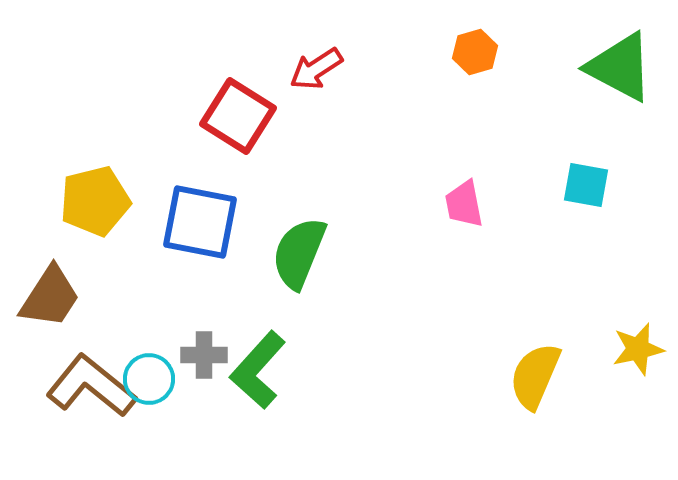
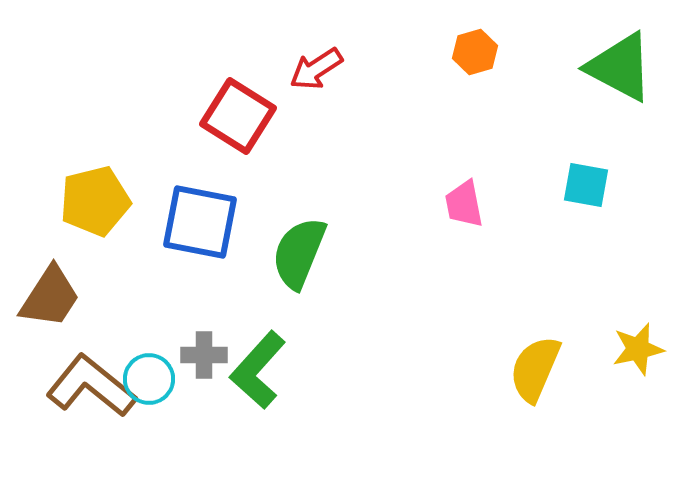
yellow semicircle: moved 7 px up
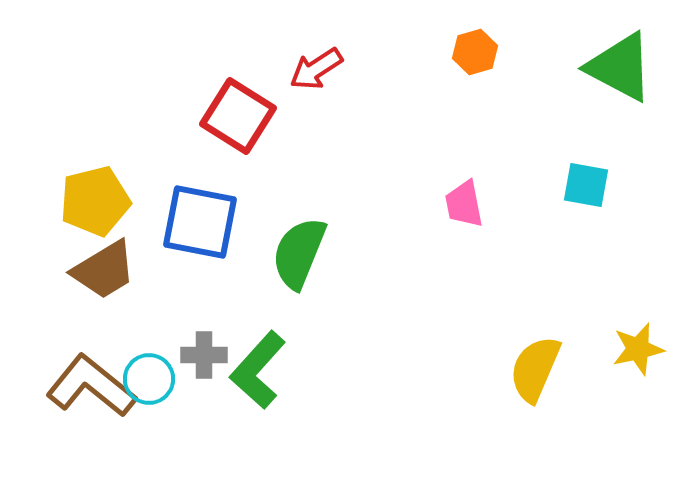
brown trapezoid: moved 54 px right, 27 px up; rotated 26 degrees clockwise
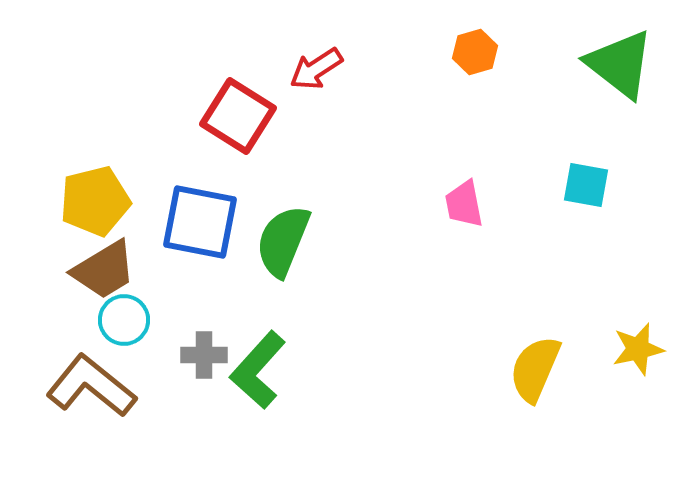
green triangle: moved 3 px up; rotated 10 degrees clockwise
green semicircle: moved 16 px left, 12 px up
cyan circle: moved 25 px left, 59 px up
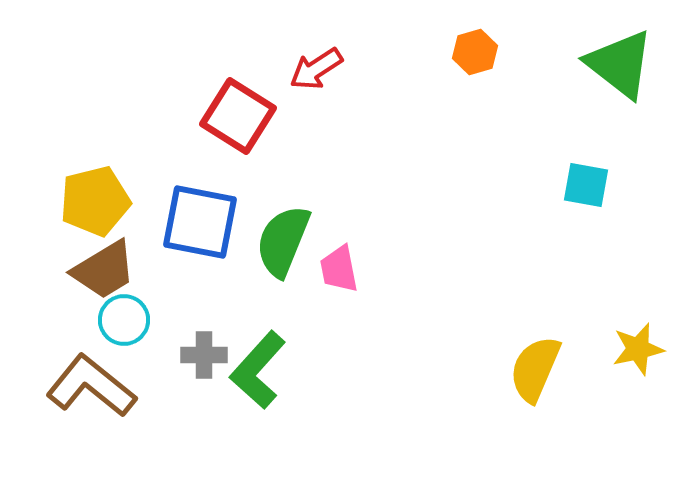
pink trapezoid: moved 125 px left, 65 px down
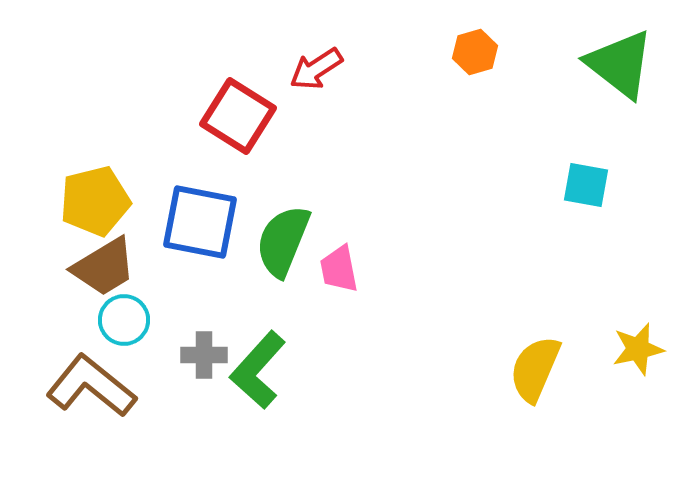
brown trapezoid: moved 3 px up
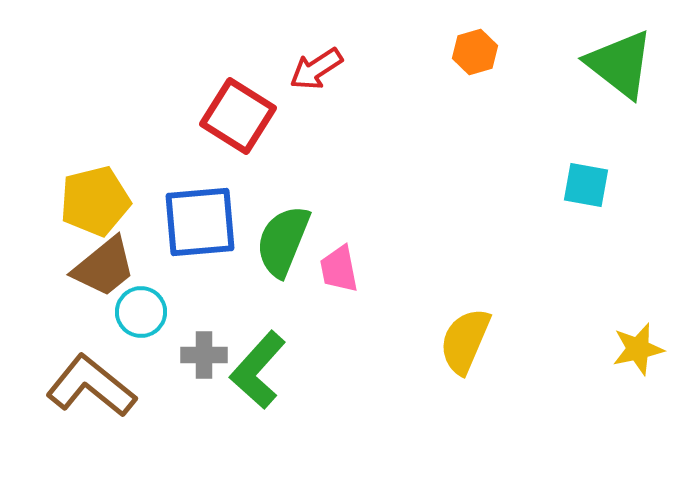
blue square: rotated 16 degrees counterclockwise
brown trapezoid: rotated 8 degrees counterclockwise
cyan circle: moved 17 px right, 8 px up
yellow semicircle: moved 70 px left, 28 px up
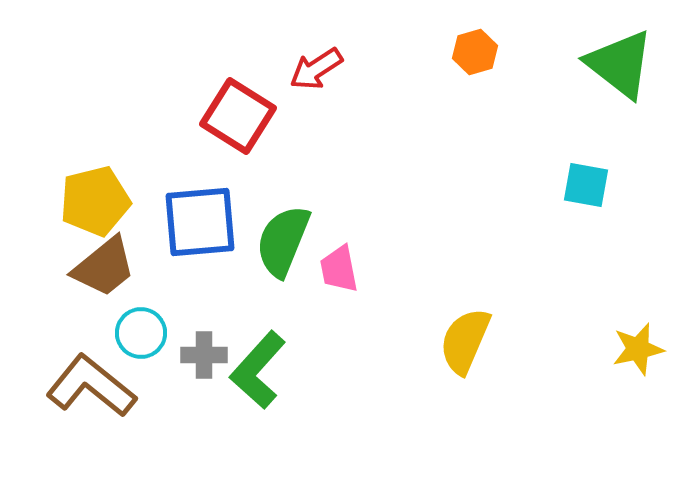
cyan circle: moved 21 px down
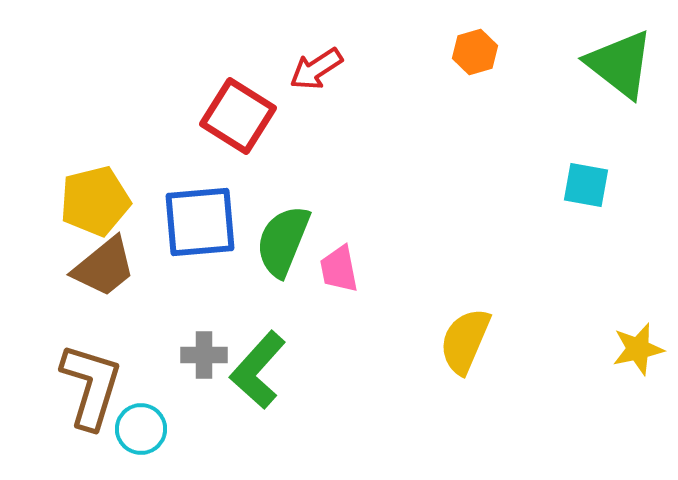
cyan circle: moved 96 px down
brown L-shape: rotated 68 degrees clockwise
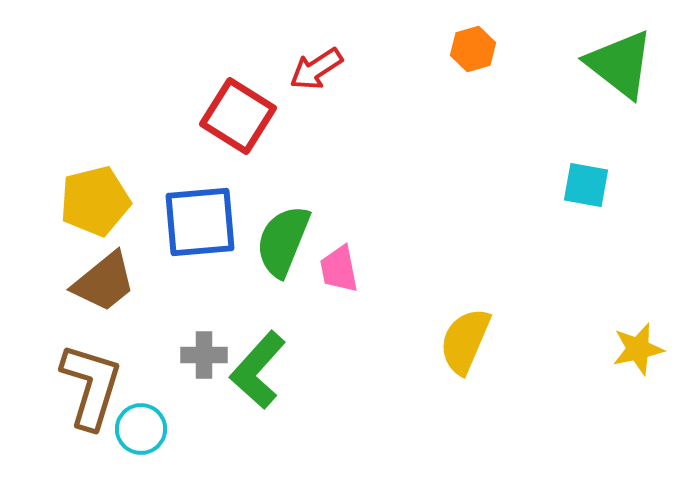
orange hexagon: moved 2 px left, 3 px up
brown trapezoid: moved 15 px down
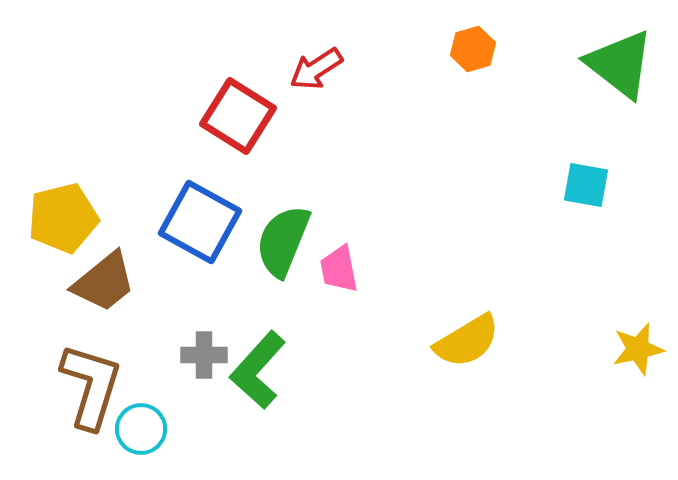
yellow pentagon: moved 32 px left, 17 px down
blue square: rotated 34 degrees clockwise
yellow semicircle: moved 2 px right; rotated 144 degrees counterclockwise
